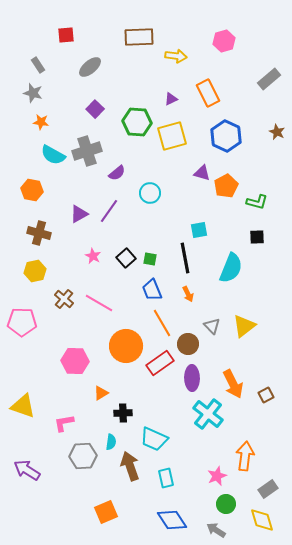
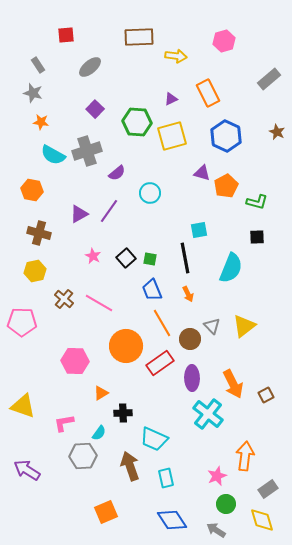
brown circle at (188, 344): moved 2 px right, 5 px up
cyan semicircle at (111, 442): moved 12 px left, 9 px up; rotated 28 degrees clockwise
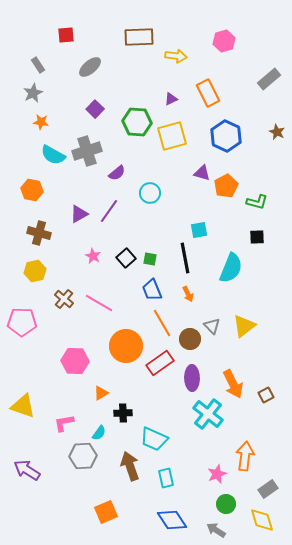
gray star at (33, 93): rotated 30 degrees clockwise
pink star at (217, 476): moved 2 px up
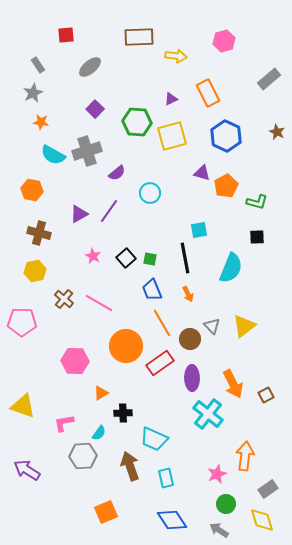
gray arrow at (216, 530): moved 3 px right
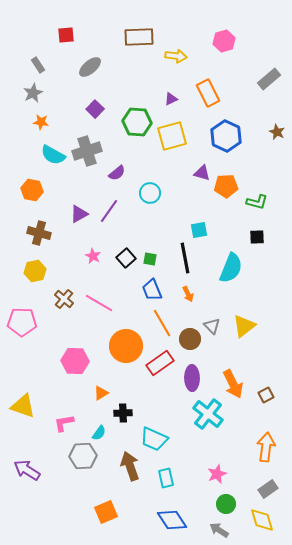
orange pentagon at (226, 186): rotated 25 degrees clockwise
orange arrow at (245, 456): moved 21 px right, 9 px up
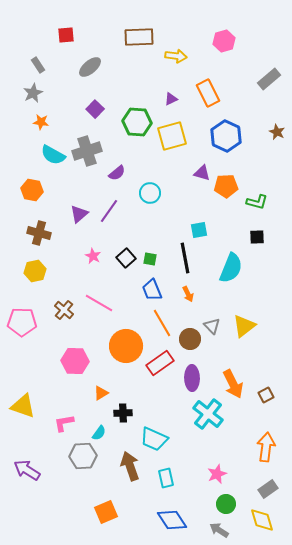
purple triangle at (79, 214): rotated 12 degrees counterclockwise
brown cross at (64, 299): moved 11 px down
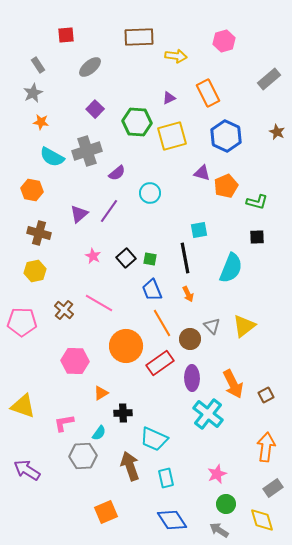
purple triangle at (171, 99): moved 2 px left, 1 px up
cyan semicircle at (53, 155): moved 1 px left, 2 px down
orange pentagon at (226, 186): rotated 20 degrees counterclockwise
gray rectangle at (268, 489): moved 5 px right, 1 px up
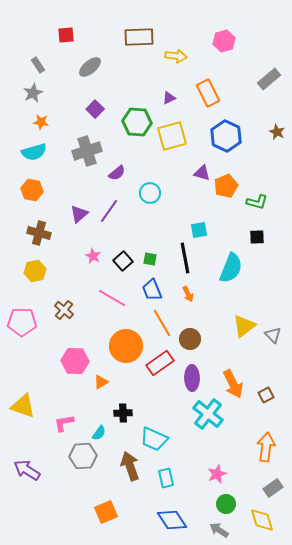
cyan semicircle at (52, 157): moved 18 px left, 5 px up; rotated 45 degrees counterclockwise
black square at (126, 258): moved 3 px left, 3 px down
pink line at (99, 303): moved 13 px right, 5 px up
gray triangle at (212, 326): moved 61 px right, 9 px down
orange triangle at (101, 393): moved 11 px up
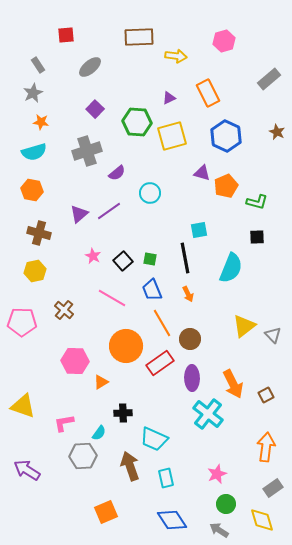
purple line at (109, 211): rotated 20 degrees clockwise
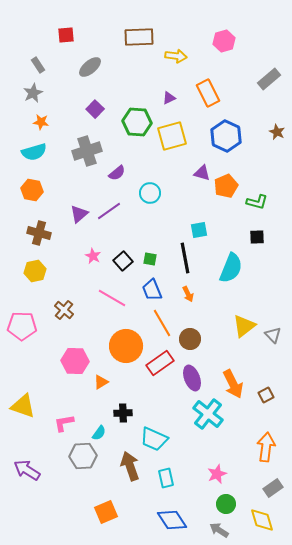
pink pentagon at (22, 322): moved 4 px down
purple ellipse at (192, 378): rotated 20 degrees counterclockwise
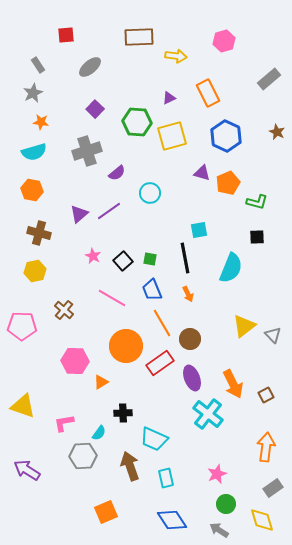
orange pentagon at (226, 186): moved 2 px right, 3 px up
